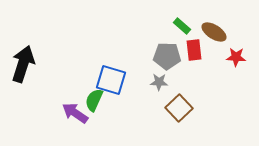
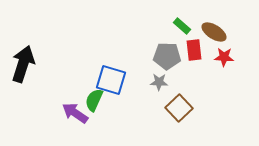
red star: moved 12 px left
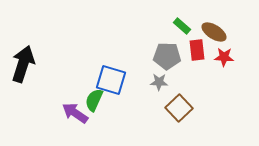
red rectangle: moved 3 px right
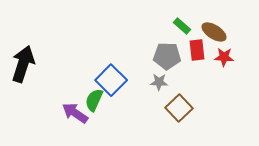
blue square: rotated 28 degrees clockwise
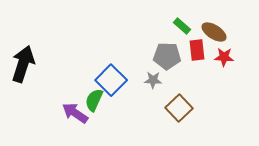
gray star: moved 6 px left, 2 px up
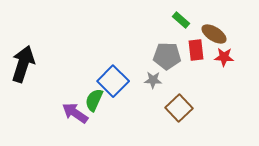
green rectangle: moved 1 px left, 6 px up
brown ellipse: moved 2 px down
red rectangle: moved 1 px left
blue square: moved 2 px right, 1 px down
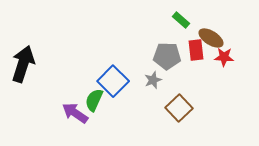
brown ellipse: moved 3 px left, 4 px down
gray star: rotated 24 degrees counterclockwise
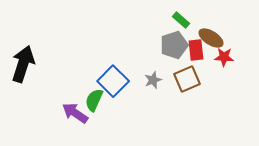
gray pentagon: moved 7 px right, 11 px up; rotated 20 degrees counterclockwise
brown square: moved 8 px right, 29 px up; rotated 20 degrees clockwise
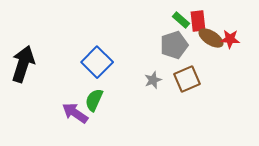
red rectangle: moved 2 px right, 29 px up
red star: moved 6 px right, 18 px up
blue square: moved 16 px left, 19 px up
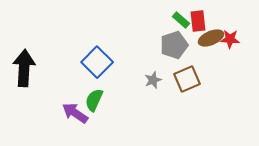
brown ellipse: rotated 55 degrees counterclockwise
black arrow: moved 1 px right, 4 px down; rotated 15 degrees counterclockwise
